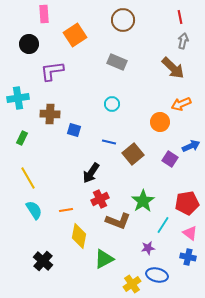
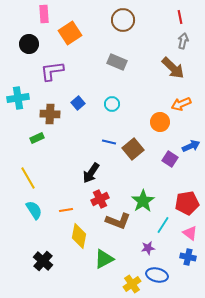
orange square: moved 5 px left, 2 px up
blue square: moved 4 px right, 27 px up; rotated 32 degrees clockwise
green rectangle: moved 15 px right; rotated 40 degrees clockwise
brown square: moved 5 px up
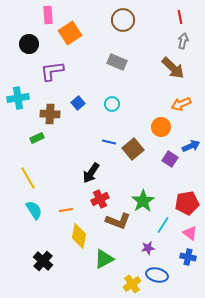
pink rectangle: moved 4 px right, 1 px down
orange circle: moved 1 px right, 5 px down
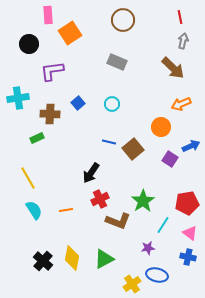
yellow diamond: moved 7 px left, 22 px down
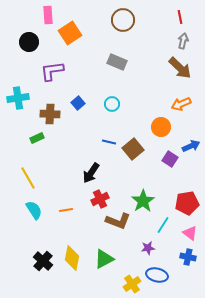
black circle: moved 2 px up
brown arrow: moved 7 px right
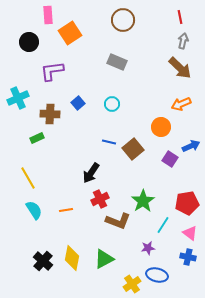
cyan cross: rotated 15 degrees counterclockwise
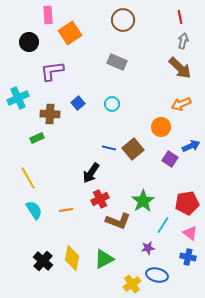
blue line: moved 6 px down
